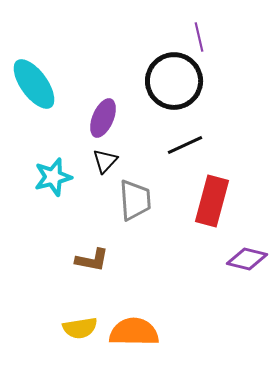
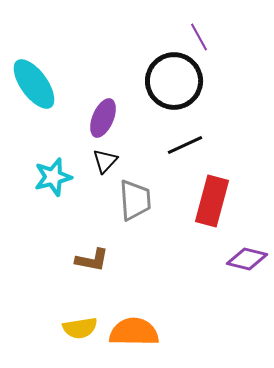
purple line: rotated 16 degrees counterclockwise
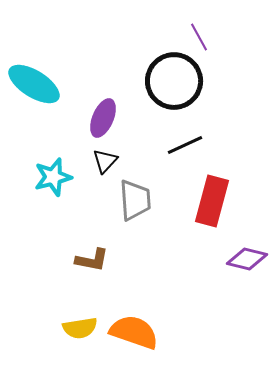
cyan ellipse: rotated 22 degrees counterclockwise
orange semicircle: rotated 18 degrees clockwise
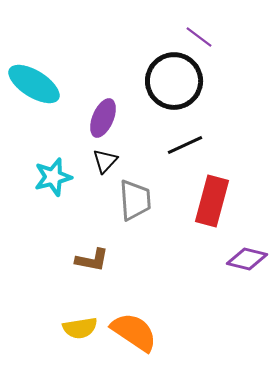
purple line: rotated 24 degrees counterclockwise
orange semicircle: rotated 15 degrees clockwise
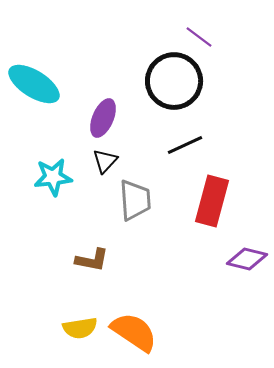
cyan star: rotated 9 degrees clockwise
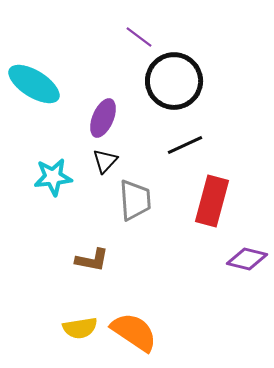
purple line: moved 60 px left
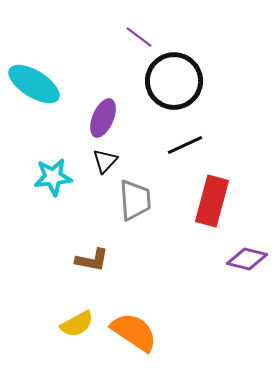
yellow semicircle: moved 3 px left, 4 px up; rotated 20 degrees counterclockwise
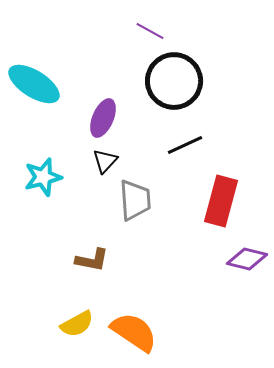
purple line: moved 11 px right, 6 px up; rotated 8 degrees counterclockwise
cyan star: moved 10 px left; rotated 9 degrees counterclockwise
red rectangle: moved 9 px right
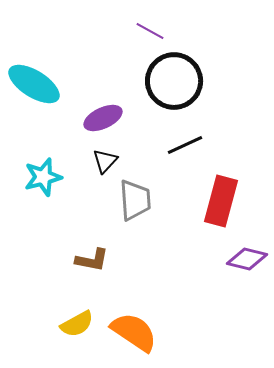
purple ellipse: rotated 42 degrees clockwise
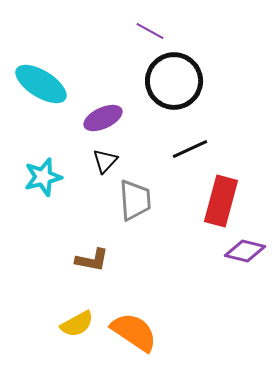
cyan ellipse: moved 7 px right
black line: moved 5 px right, 4 px down
purple diamond: moved 2 px left, 8 px up
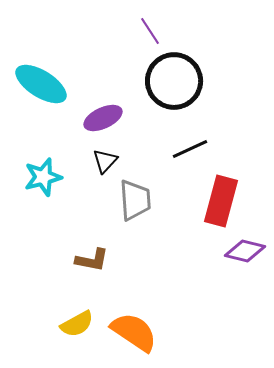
purple line: rotated 28 degrees clockwise
